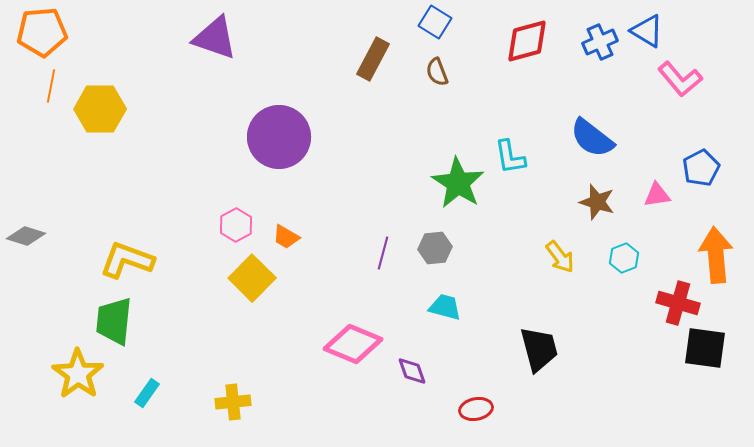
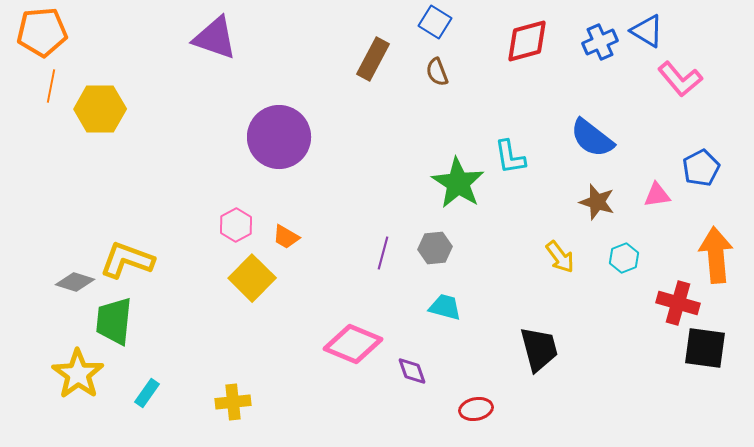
gray diamond: moved 49 px right, 46 px down
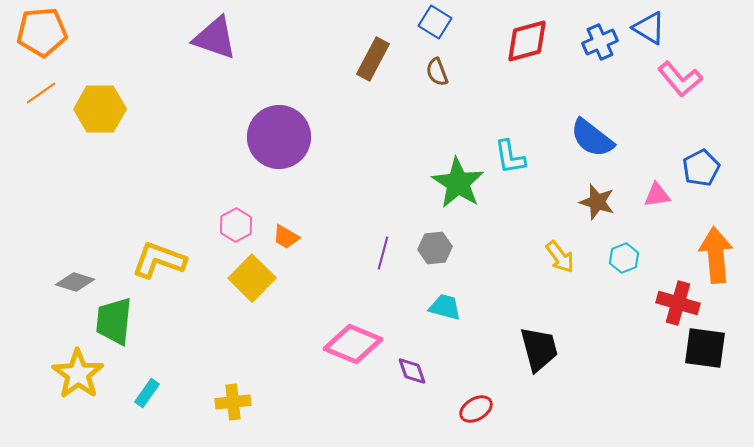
blue triangle: moved 2 px right, 3 px up
orange line: moved 10 px left, 7 px down; rotated 44 degrees clockwise
yellow L-shape: moved 32 px right
red ellipse: rotated 20 degrees counterclockwise
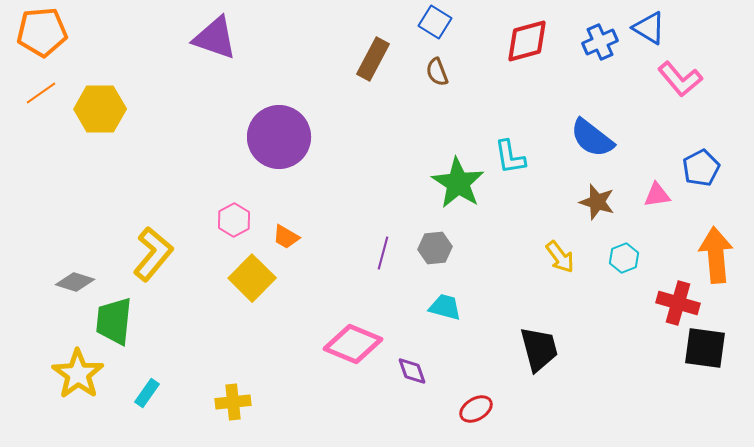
pink hexagon: moved 2 px left, 5 px up
yellow L-shape: moved 6 px left, 6 px up; rotated 110 degrees clockwise
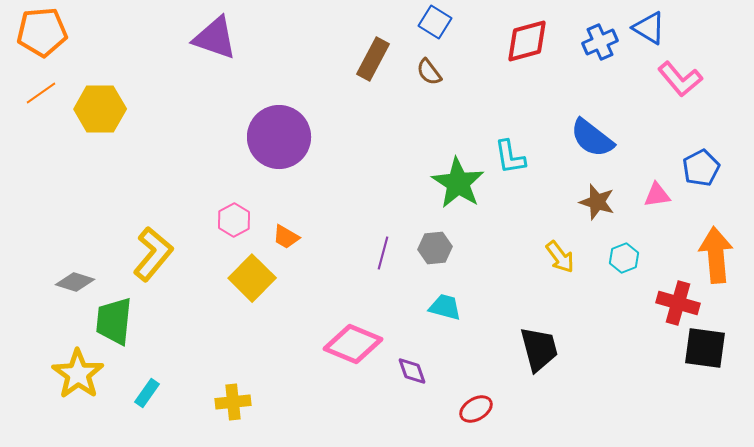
brown semicircle: moved 8 px left; rotated 16 degrees counterclockwise
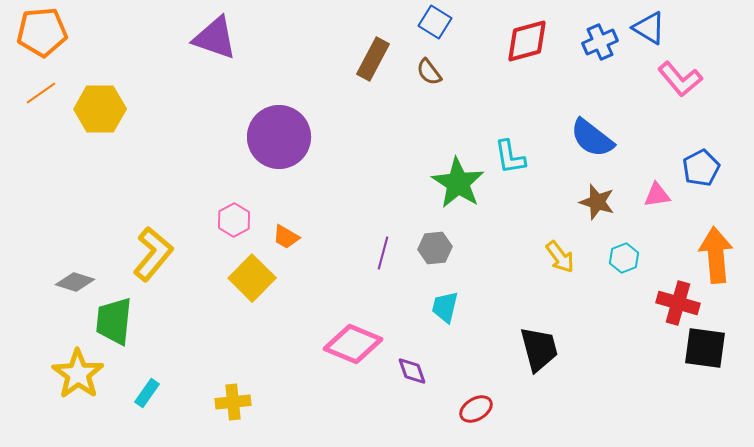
cyan trapezoid: rotated 92 degrees counterclockwise
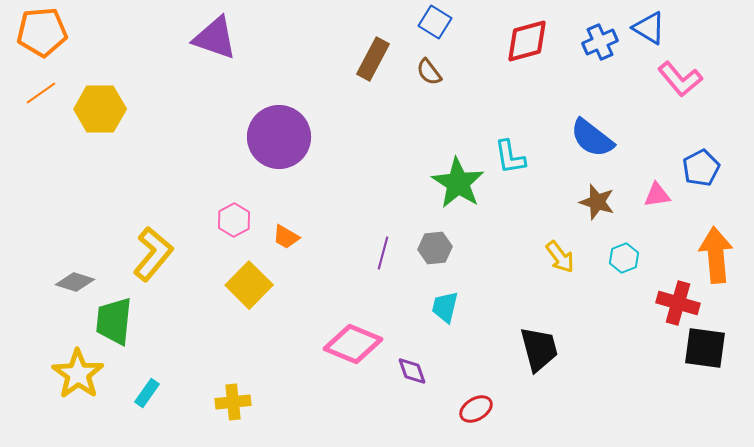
yellow square: moved 3 px left, 7 px down
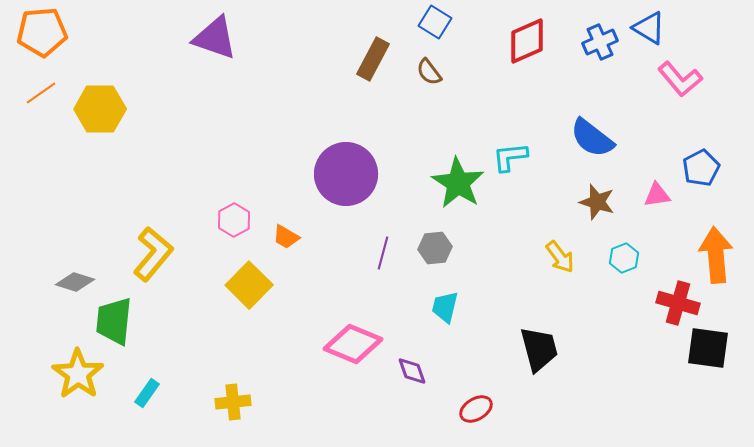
red diamond: rotated 9 degrees counterclockwise
purple circle: moved 67 px right, 37 px down
cyan L-shape: rotated 93 degrees clockwise
black square: moved 3 px right
